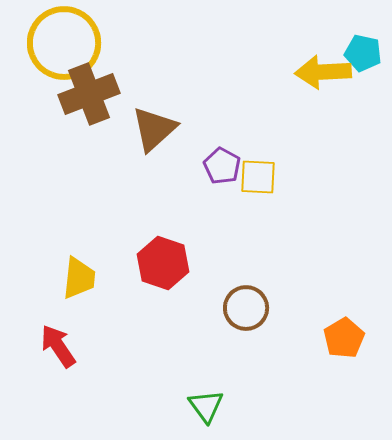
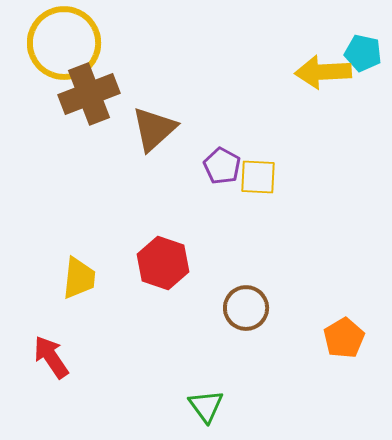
red arrow: moved 7 px left, 11 px down
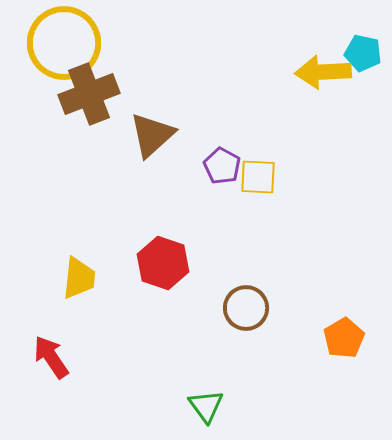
brown triangle: moved 2 px left, 6 px down
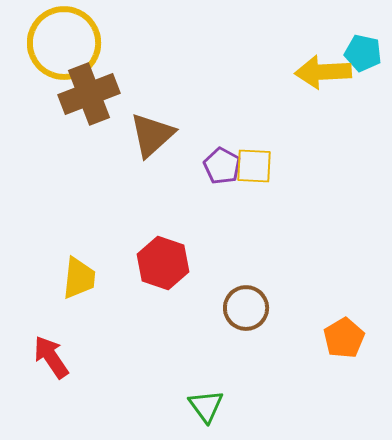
yellow square: moved 4 px left, 11 px up
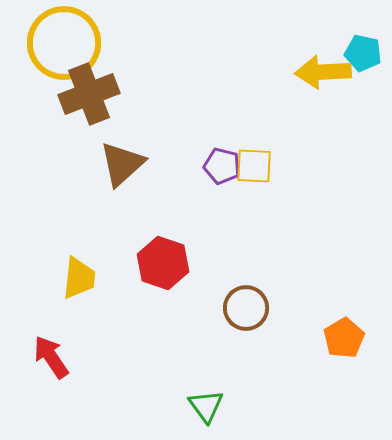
brown triangle: moved 30 px left, 29 px down
purple pentagon: rotated 15 degrees counterclockwise
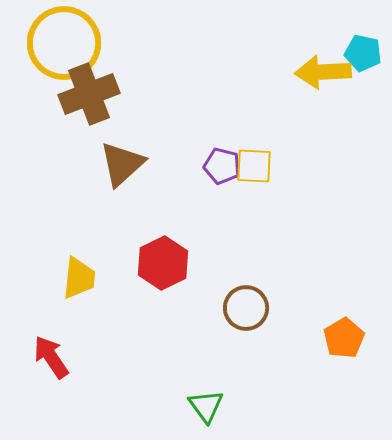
red hexagon: rotated 15 degrees clockwise
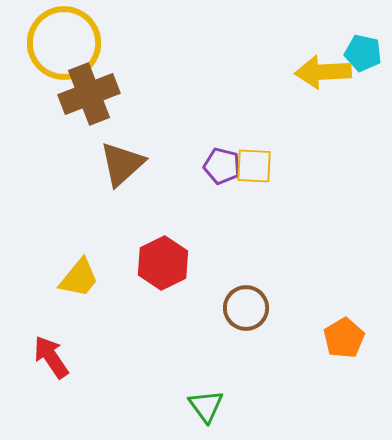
yellow trapezoid: rotated 33 degrees clockwise
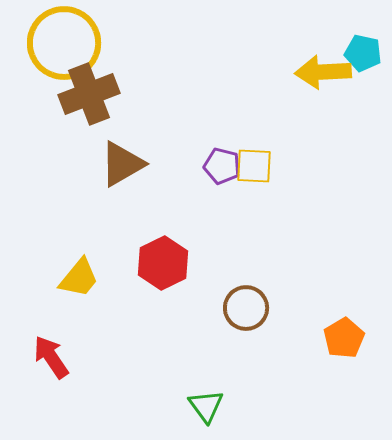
brown triangle: rotated 12 degrees clockwise
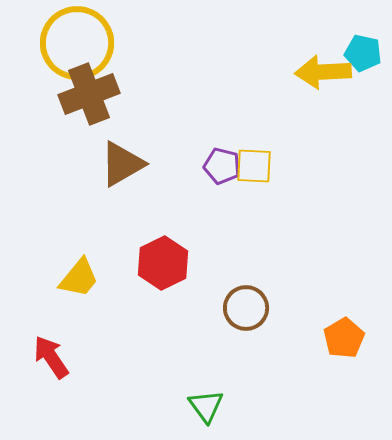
yellow circle: moved 13 px right
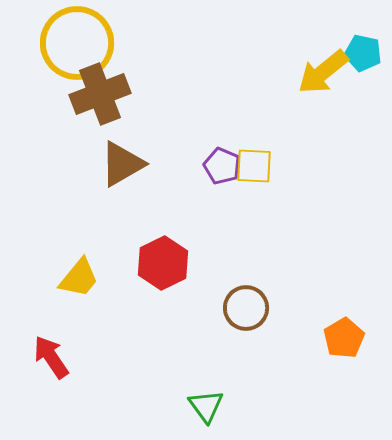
yellow arrow: rotated 36 degrees counterclockwise
brown cross: moved 11 px right
purple pentagon: rotated 9 degrees clockwise
